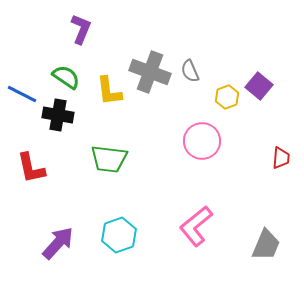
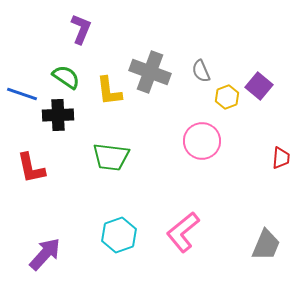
gray semicircle: moved 11 px right
blue line: rotated 8 degrees counterclockwise
black cross: rotated 12 degrees counterclockwise
green trapezoid: moved 2 px right, 2 px up
pink L-shape: moved 13 px left, 6 px down
purple arrow: moved 13 px left, 11 px down
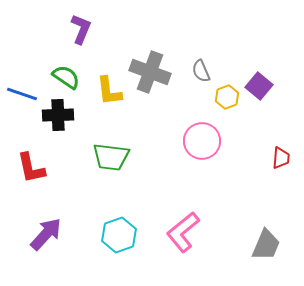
purple arrow: moved 1 px right, 20 px up
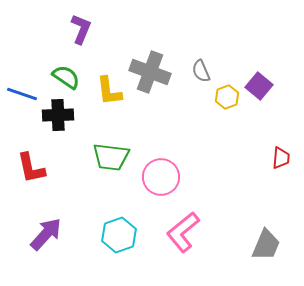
pink circle: moved 41 px left, 36 px down
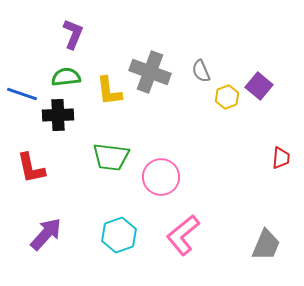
purple L-shape: moved 8 px left, 5 px down
green semicircle: rotated 40 degrees counterclockwise
pink L-shape: moved 3 px down
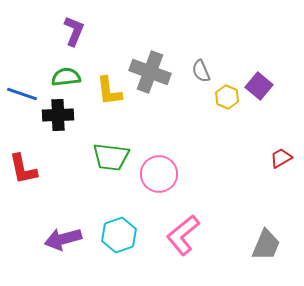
purple L-shape: moved 1 px right, 3 px up
yellow hexagon: rotated 15 degrees counterclockwise
red trapezoid: rotated 125 degrees counterclockwise
red L-shape: moved 8 px left, 1 px down
pink circle: moved 2 px left, 3 px up
purple arrow: moved 17 px right, 5 px down; rotated 147 degrees counterclockwise
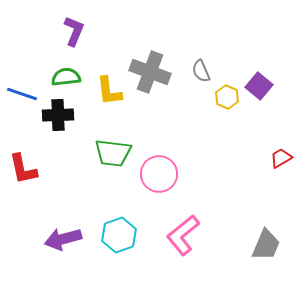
green trapezoid: moved 2 px right, 4 px up
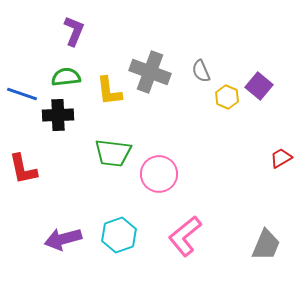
pink L-shape: moved 2 px right, 1 px down
